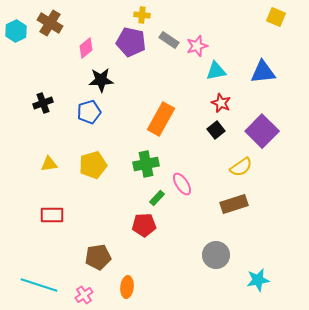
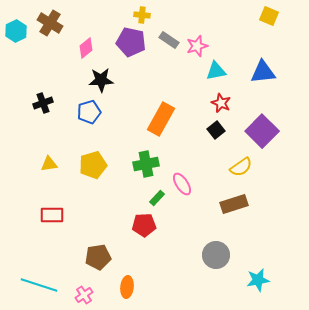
yellow square: moved 7 px left, 1 px up
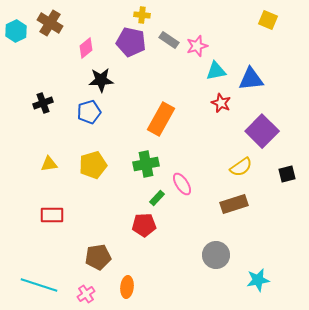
yellow square: moved 1 px left, 4 px down
blue triangle: moved 12 px left, 7 px down
black square: moved 71 px right, 44 px down; rotated 24 degrees clockwise
pink cross: moved 2 px right, 1 px up
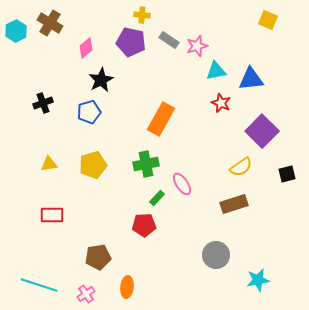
black star: rotated 25 degrees counterclockwise
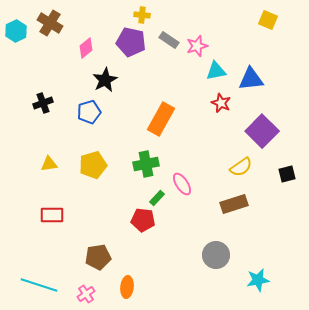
black star: moved 4 px right
red pentagon: moved 1 px left, 5 px up; rotated 10 degrees clockwise
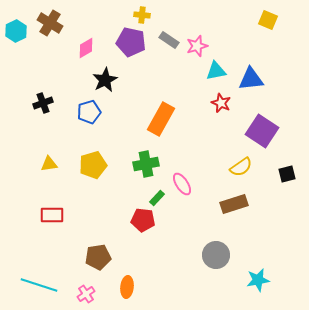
pink diamond: rotated 10 degrees clockwise
purple square: rotated 12 degrees counterclockwise
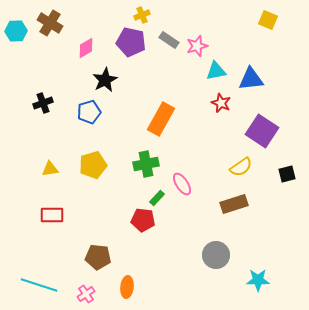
yellow cross: rotated 28 degrees counterclockwise
cyan hexagon: rotated 25 degrees clockwise
yellow triangle: moved 1 px right, 5 px down
brown pentagon: rotated 15 degrees clockwise
cyan star: rotated 10 degrees clockwise
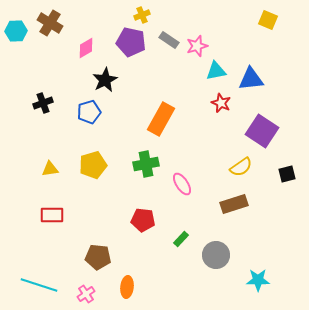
green rectangle: moved 24 px right, 41 px down
